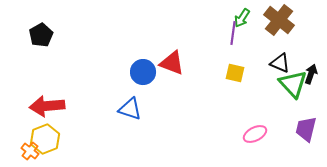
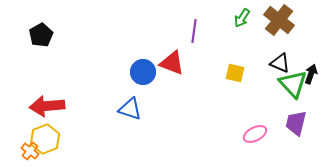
purple line: moved 39 px left, 2 px up
purple trapezoid: moved 10 px left, 6 px up
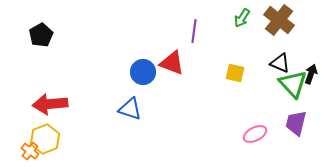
red arrow: moved 3 px right, 2 px up
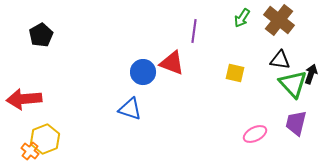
black triangle: moved 3 px up; rotated 15 degrees counterclockwise
red arrow: moved 26 px left, 5 px up
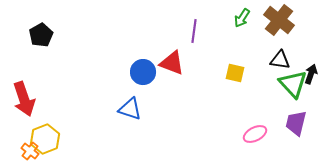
red arrow: rotated 104 degrees counterclockwise
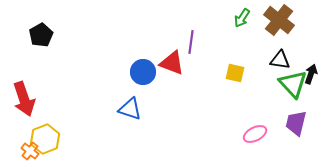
purple line: moved 3 px left, 11 px down
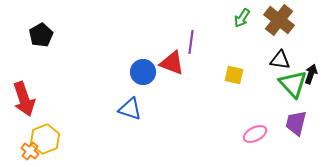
yellow square: moved 1 px left, 2 px down
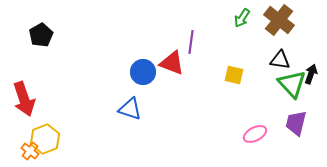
green triangle: moved 1 px left
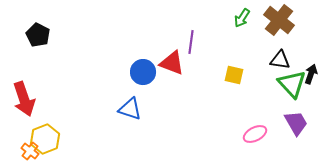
black pentagon: moved 3 px left; rotated 15 degrees counterclockwise
purple trapezoid: rotated 136 degrees clockwise
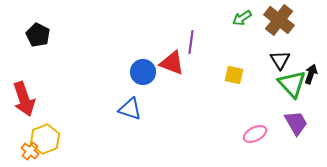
green arrow: rotated 24 degrees clockwise
black triangle: rotated 50 degrees clockwise
